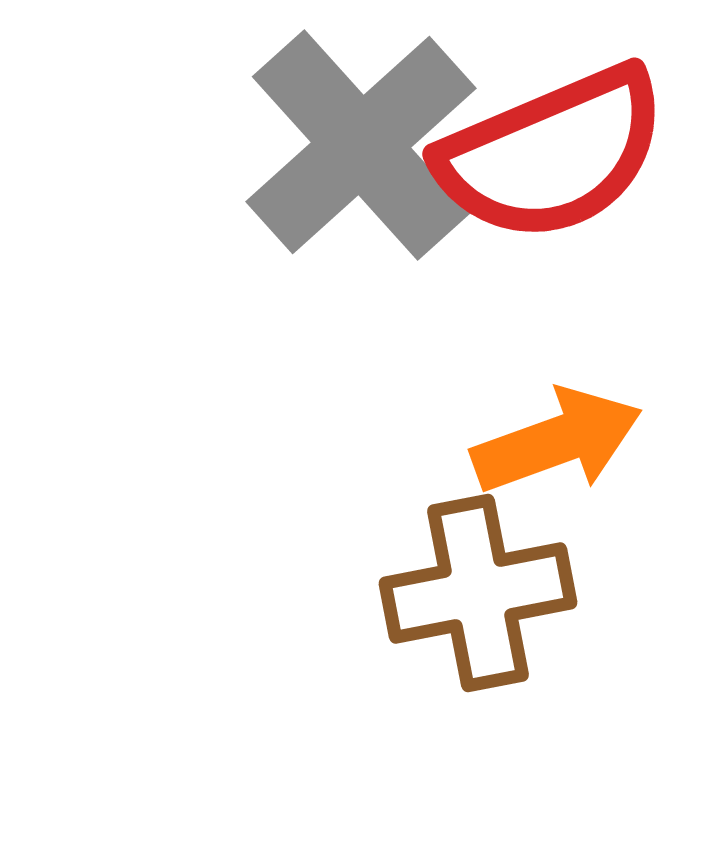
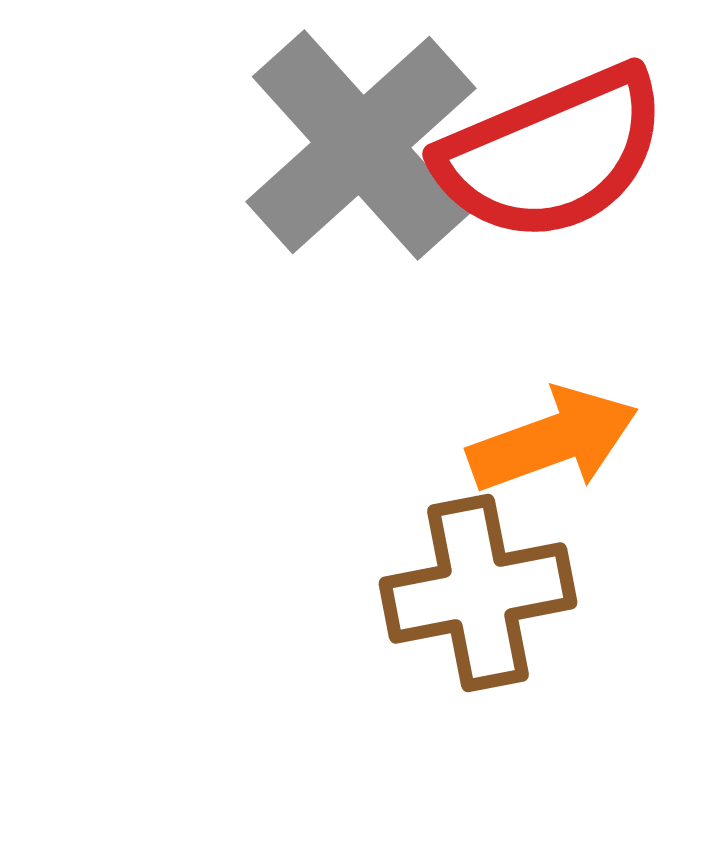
orange arrow: moved 4 px left, 1 px up
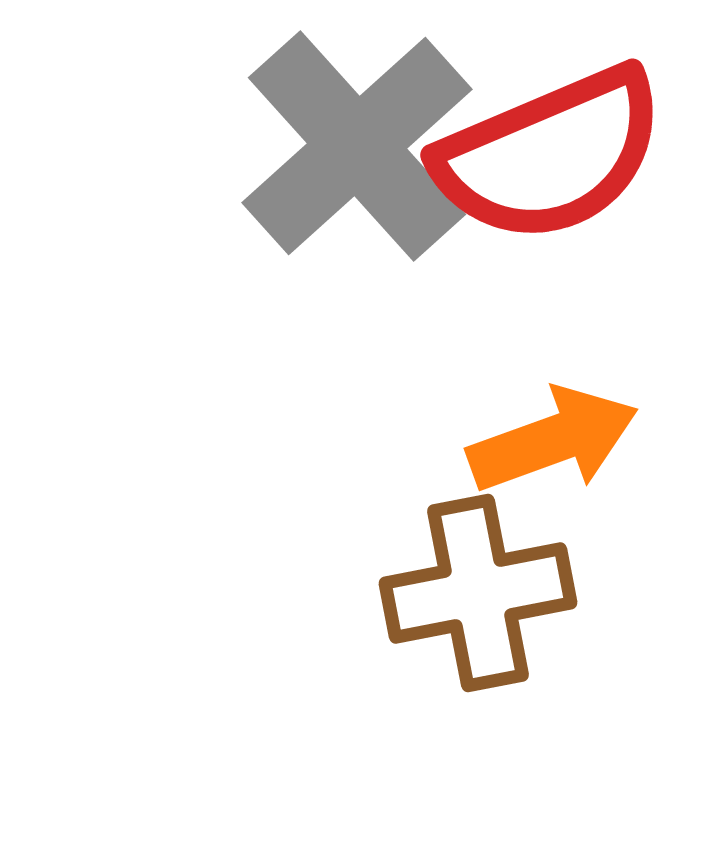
gray cross: moved 4 px left, 1 px down
red semicircle: moved 2 px left, 1 px down
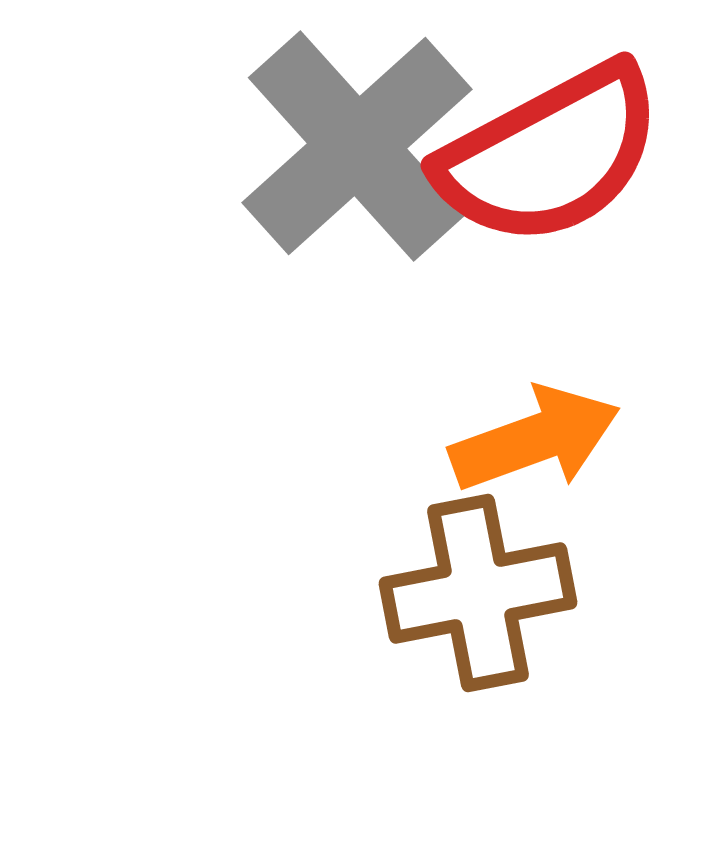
red semicircle: rotated 5 degrees counterclockwise
orange arrow: moved 18 px left, 1 px up
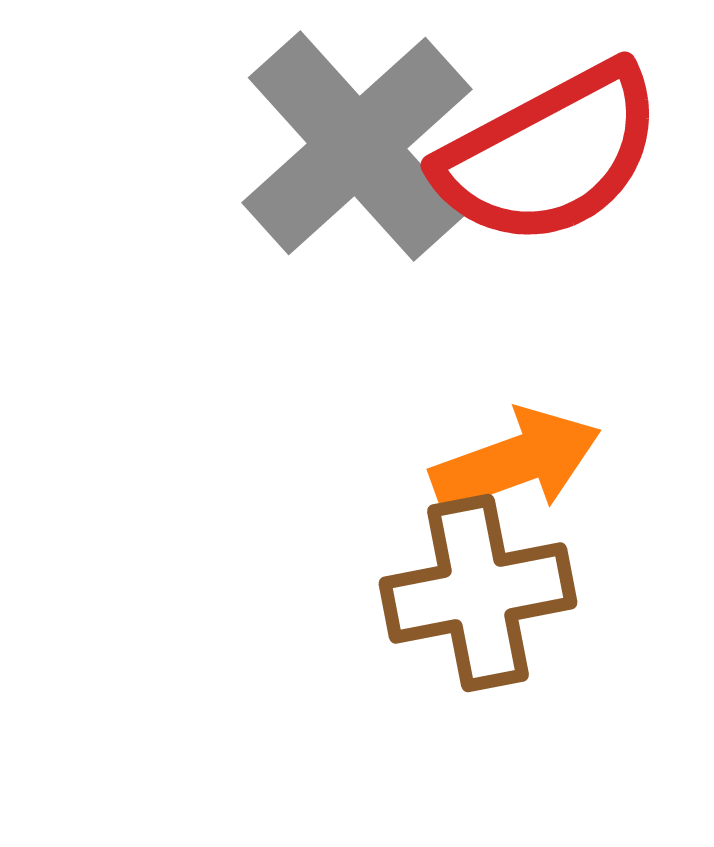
orange arrow: moved 19 px left, 22 px down
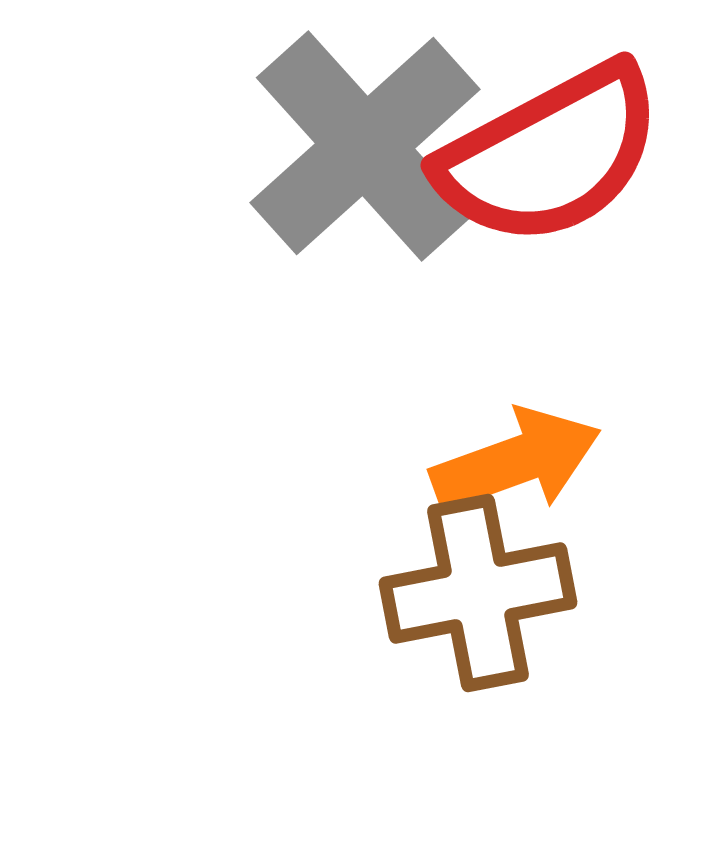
gray cross: moved 8 px right
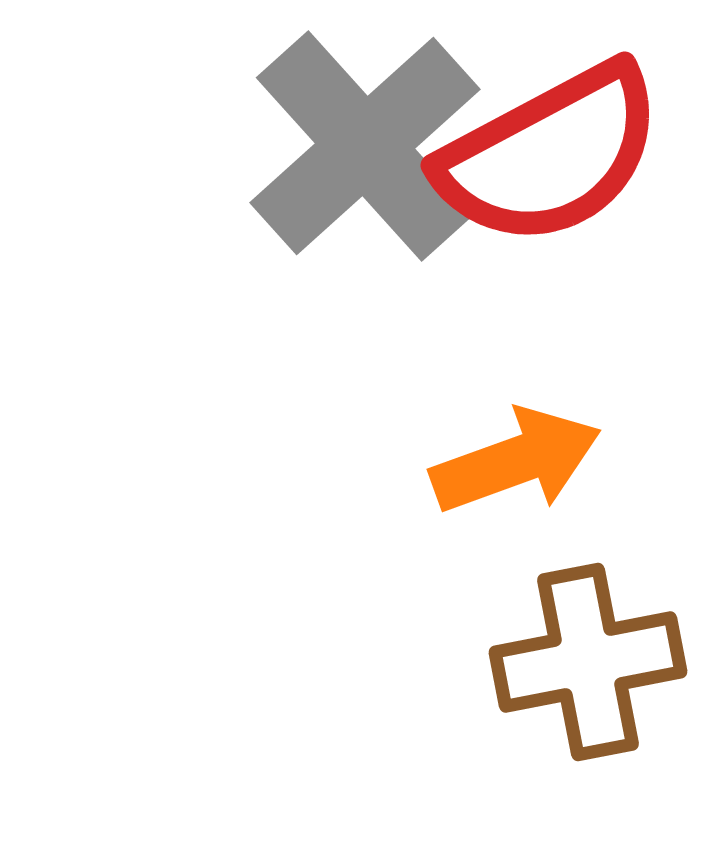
brown cross: moved 110 px right, 69 px down
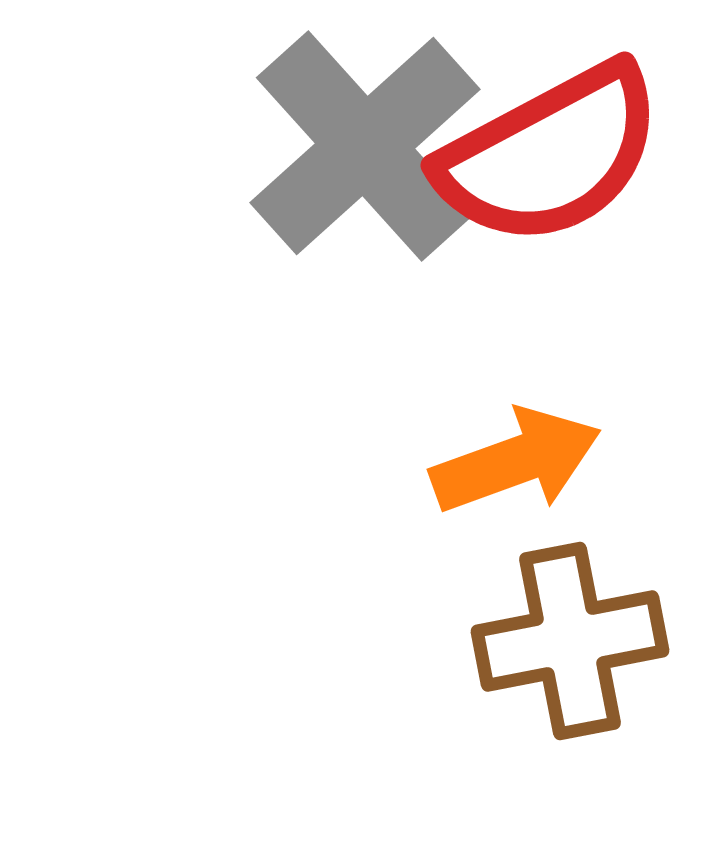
brown cross: moved 18 px left, 21 px up
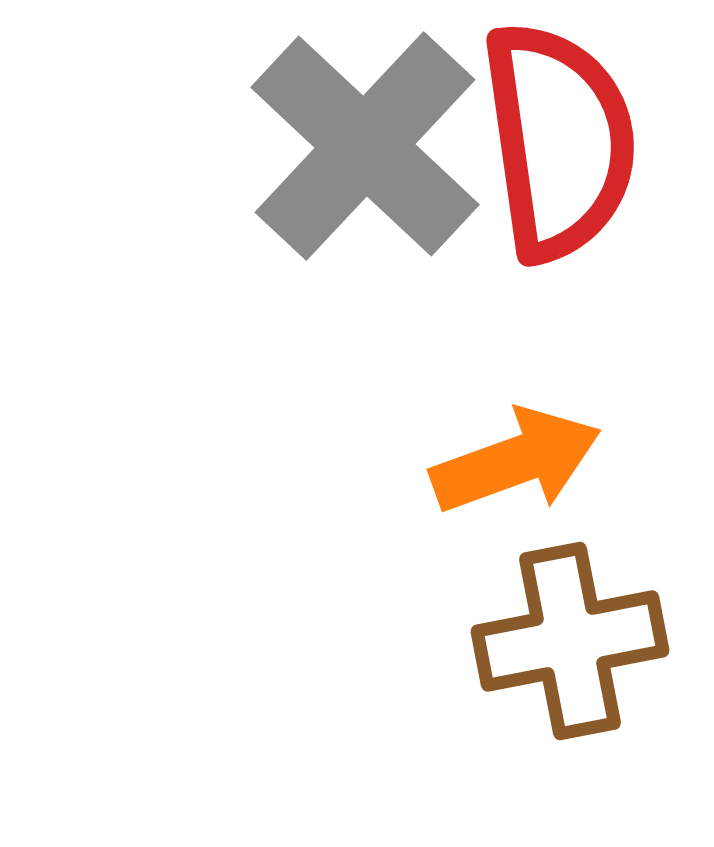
gray cross: rotated 5 degrees counterclockwise
red semicircle: moved 9 px right, 14 px up; rotated 70 degrees counterclockwise
